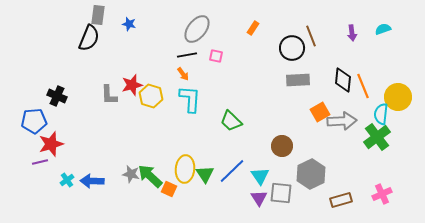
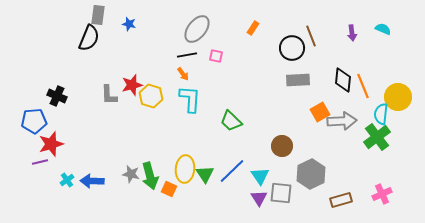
cyan semicircle at (383, 29): rotated 42 degrees clockwise
green arrow at (150, 176): rotated 148 degrees counterclockwise
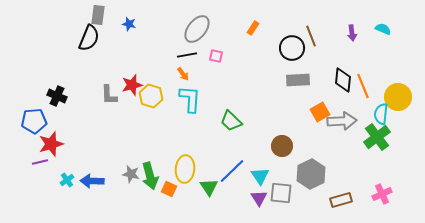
green triangle at (205, 174): moved 4 px right, 13 px down
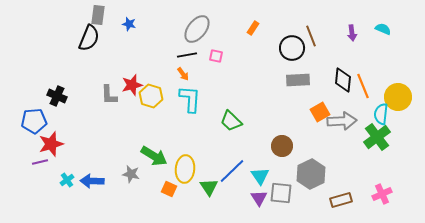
green arrow at (150, 176): moved 4 px right, 20 px up; rotated 44 degrees counterclockwise
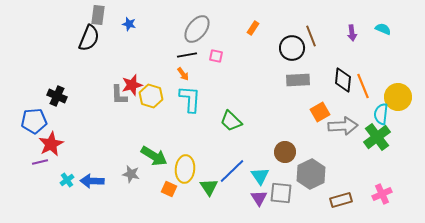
gray L-shape at (109, 95): moved 10 px right
gray arrow at (342, 121): moved 1 px right, 5 px down
red star at (51, 144): rotated 10 degrees counterclockwise
brown circle at (282, 146): moved 3 px right, 6 px down
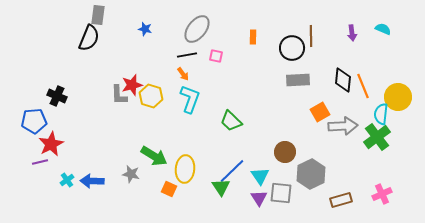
blue star at (129, 24): moved 16 px right, 5 px down
orange rectangle at (253, 28): moved 9 px down; rotated 32 degrees counterclockwise
brown line at (311, 36): rotated 20 degrees clockwise
cyan L-shape at (190, 99): rotated 16 degrees clockwise
green triangle at (209, 187): moved 12 px right
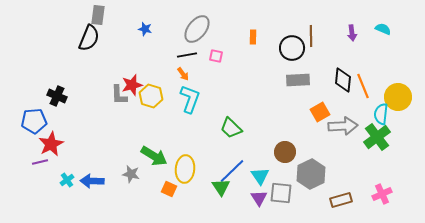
green trapezoid at (231, 121): moved 7 px down
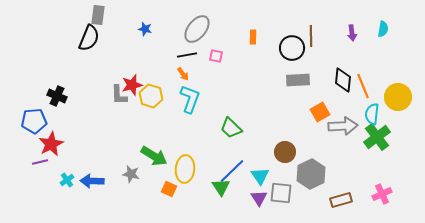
cyan semicircle at (383, 29): rotated 77 degrees clockwise
cyan semicircle at (381, 114): moved 9 px left
